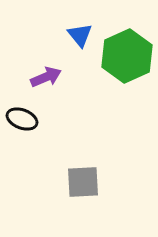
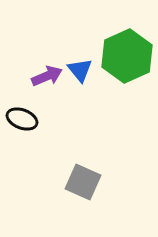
blue triangle: moved 35 px down
purple arrow: moved 1 px right, 1 px up
gray square: rotated 27 degrees clockwise
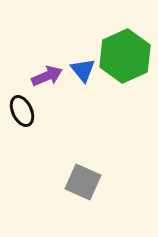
green hexagon: moved 2 px left
blue triangle: moved 3 px right
black ellipse: moved 8 px up; rotated 44 degrees clockwise
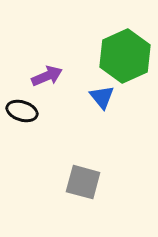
blue triangle: moved 19 px right, 27 px down
black ellipse: rotated 48 degrees counterclockwise
gray square: rotated 9 degrees counterclockwise
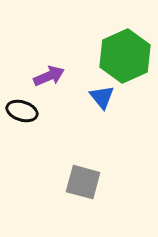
purple arrow: moved 2 px right
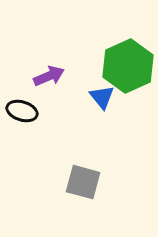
green hexagon: moved 3 px right, 10 px down
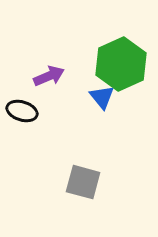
green hexagon: moved 7 px left, 2 px up
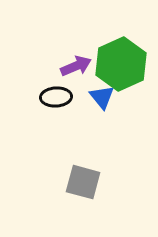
purple arrow: moved 27 px right, 10 px up
black ellipse: moved 34 px right, 14 px up; rotated 20 degrees counterclockwise
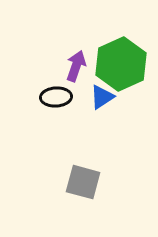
purple arrow: rotated 48 degrees counterclockwise
blue triangle: rotated 36 degrees clockwise
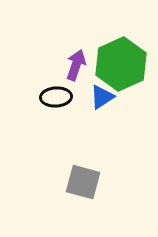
purple arrow: moved 1 px up
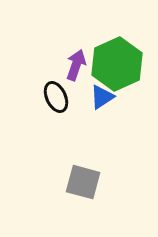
green hexagon: moved 4 px left
black ellipse: rotated 68 degrees clockwise
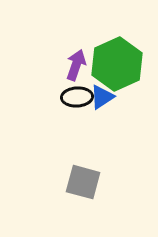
black ellipse: moved 21 px right; rotated 68 degrees counterclockwise
